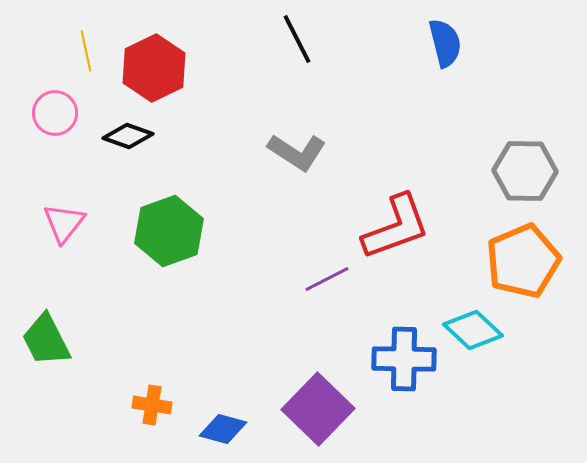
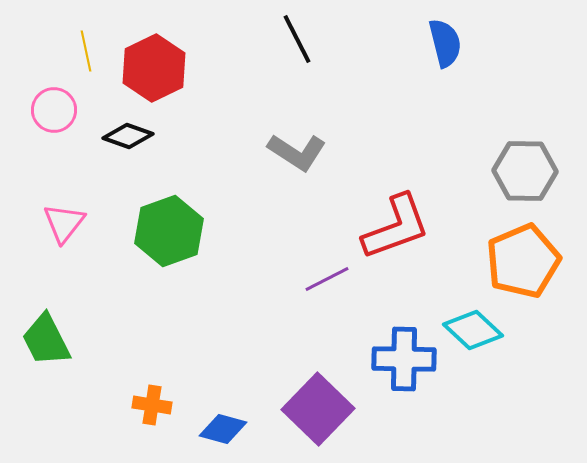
pink circle: moved 1 px left, 3 px up
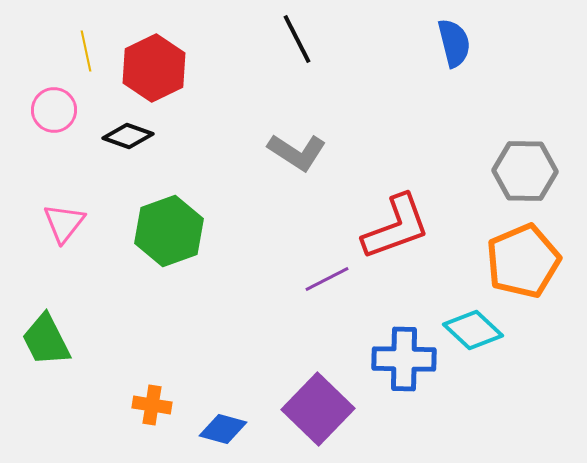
blue semicircle: moved 9 px right
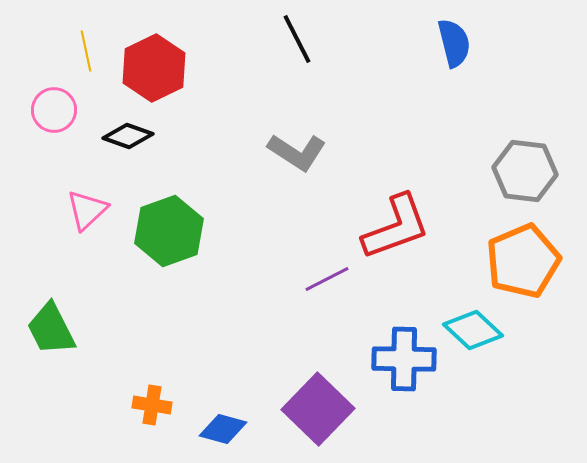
gray hexagon: rotated 6 degrees clockwise
pink triangle: moved 23 px right, 13 px up; rotated 9 degrees clockwise
green trapezoid: moved 5 px right, 11 px up
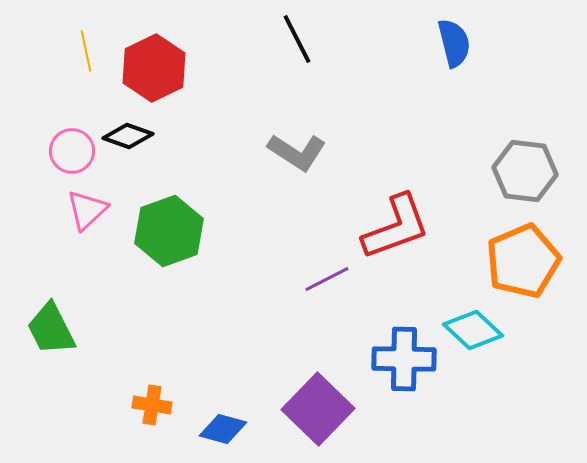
pink circle: moved 18 px right, 41 px down
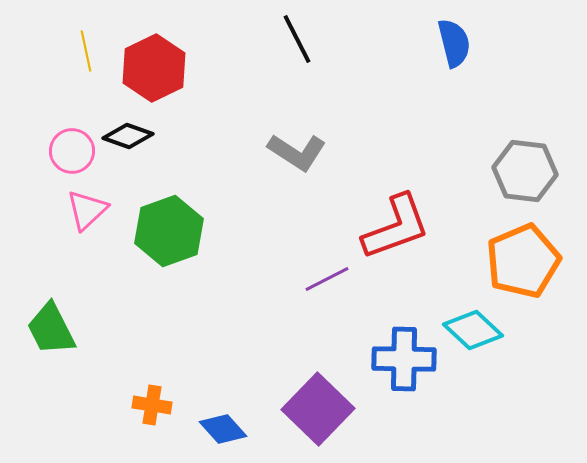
blue diamond: rotated 33 degrees clockwise
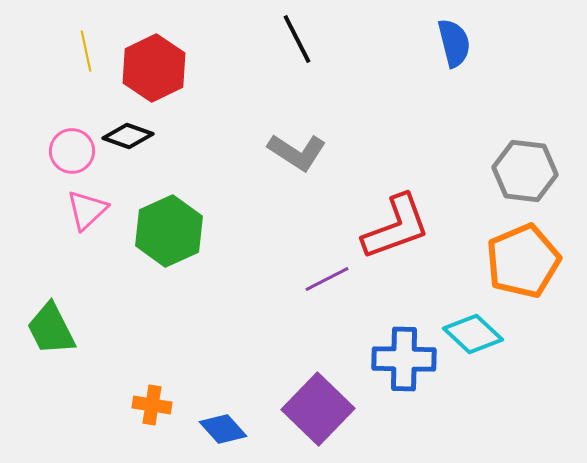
green hexagon: rotated 4 degrees counterclockwise
cyan diamond: moved 4 px down
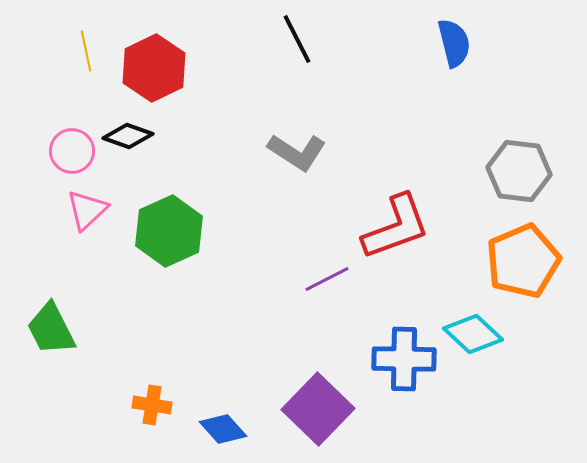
gray hexagon: moved 6 px left
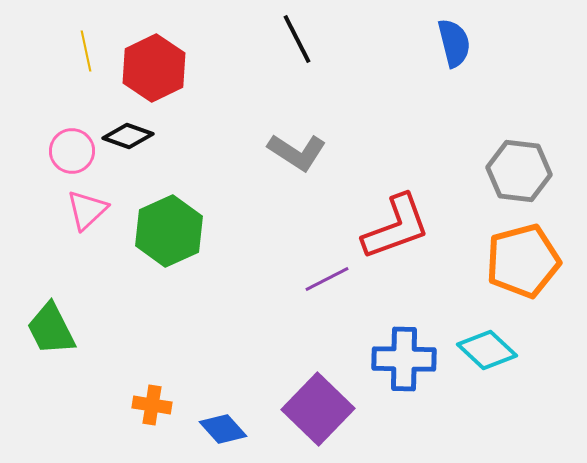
orange pentagon: rotated 8 degrees clockwise
cyan diamond: moved 14 px right, 16 px down
